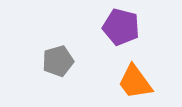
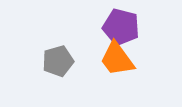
orange trapezoid: moved 18 px left, 23 px up
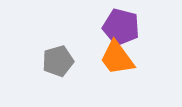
orange trapezoid: moved 1 px up
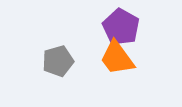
purple pentagon: rotated 15 degrees clockwise
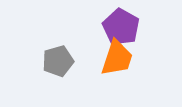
orange trapezoid: rotated 126 degrees counterclockwise
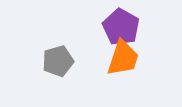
orange trapezoid: moved 6 px right
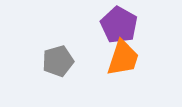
purple pentagon: moved 2 px left, 2 px up
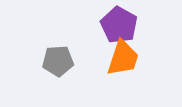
gray pentagon: rotated 12 degrees clockwise
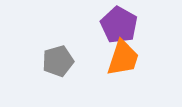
gray pentagon: rotated 12 degrees counterclockwise
